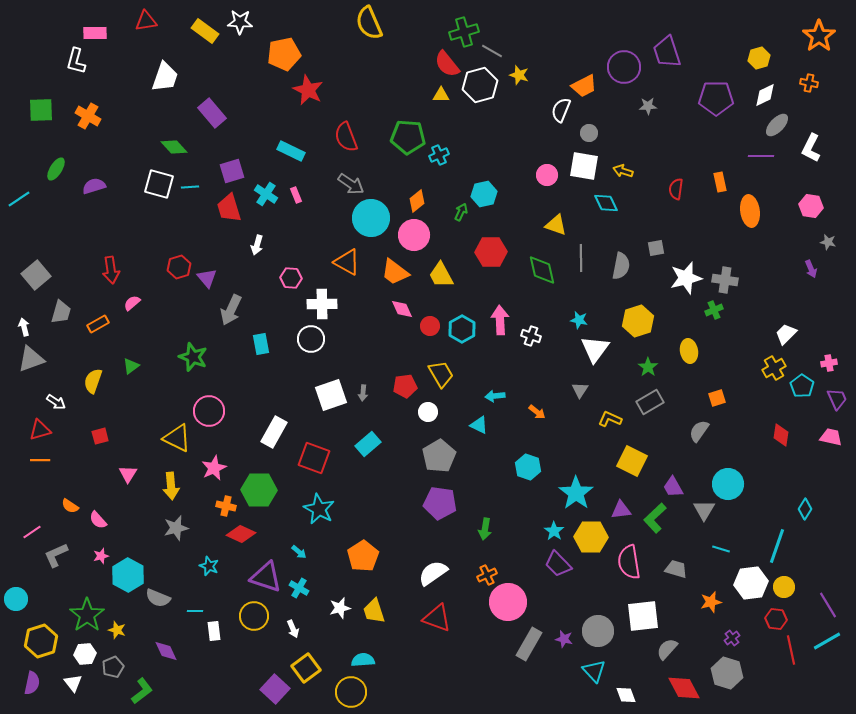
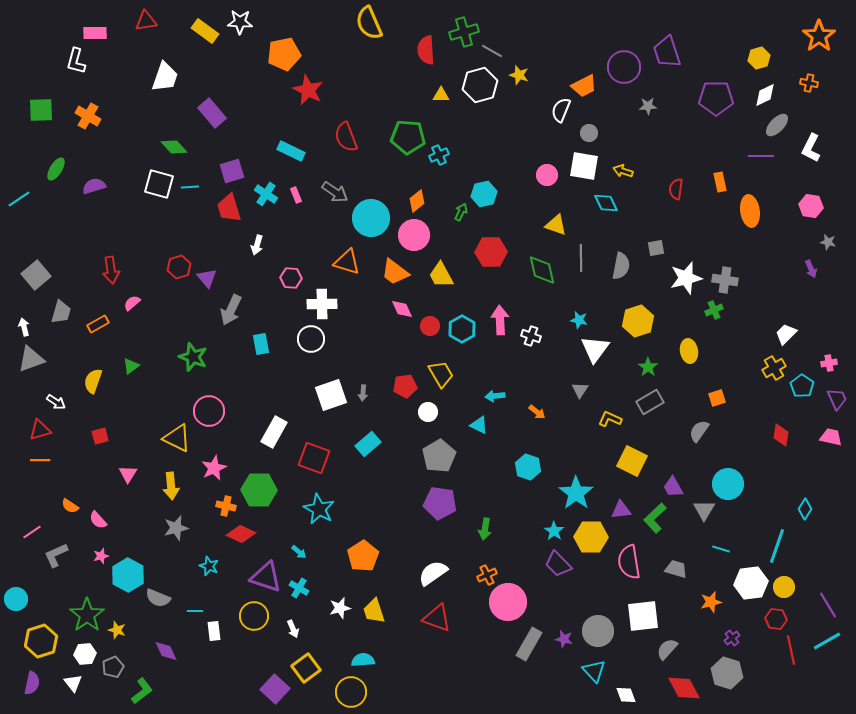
red semicircle at (447, 64): moved 21 px left, 14 px up; rotated 36 degrees clockwise
gray arrow at (351, 184): moved 16 px left, 8 px down
orange triangle at (347, 262): rotated 12 degrees counterclockwise
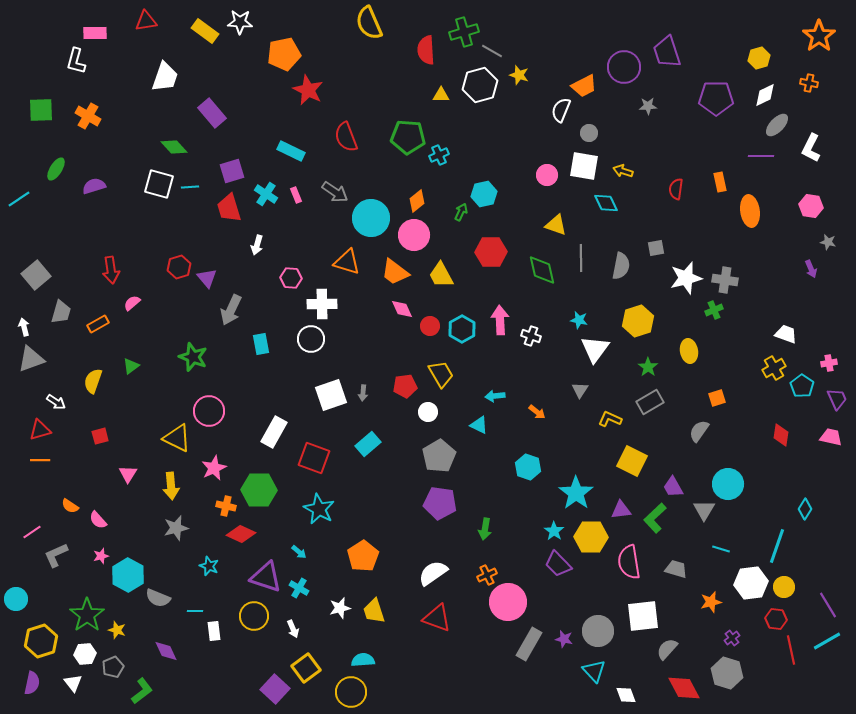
white trapezoid at (786, 334): rotated 65 degrees clockwise
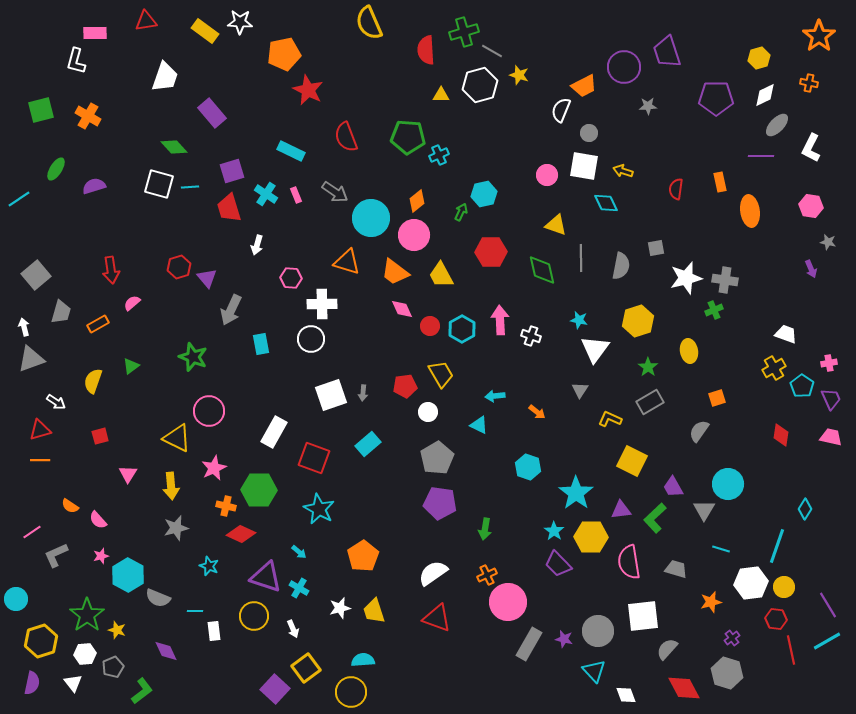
green square at (41, 110): rotated 12 degrees counterclockwise
purple trapezoid at (837, 399): moved 6 px left
gray pentagon at (439, 456): moved 2 px left, 2 px down
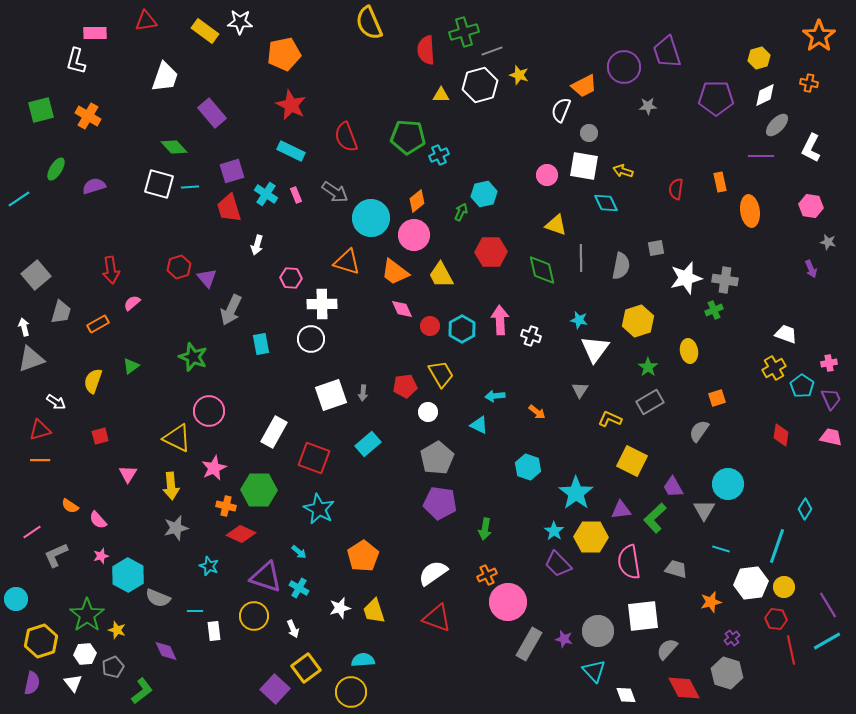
gray line at (492, 51): rotated 50 degrees counterclockwise
red star at (308, 90): moved 17 px left, 15 px down
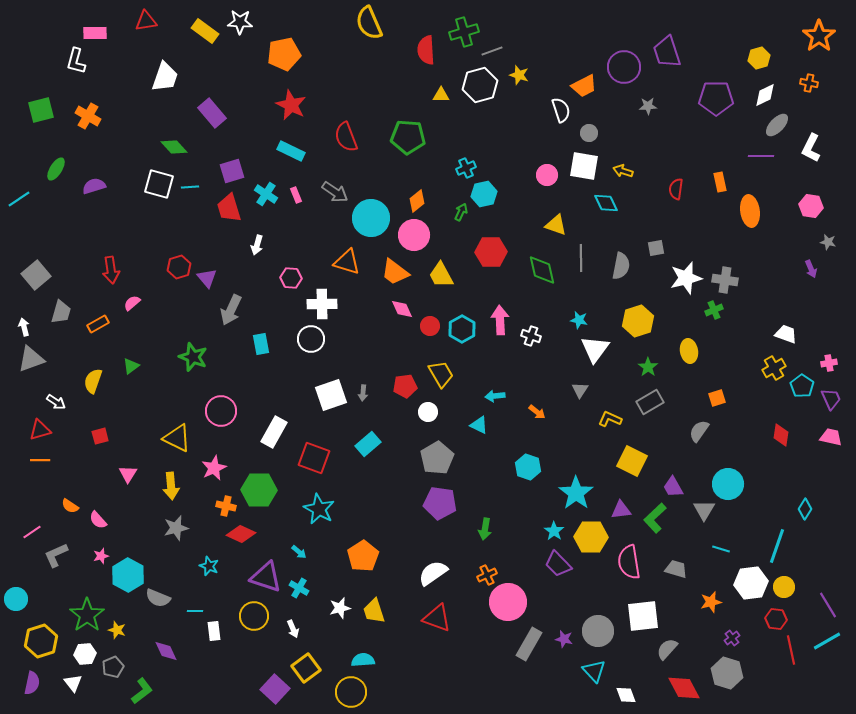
white semicircle at (561, 110): rotated 140 degrees clockwise
cyan cross at (439, 155): moved 27 px right, 13 px down
pink circle at (209, 411): moved 12 px right
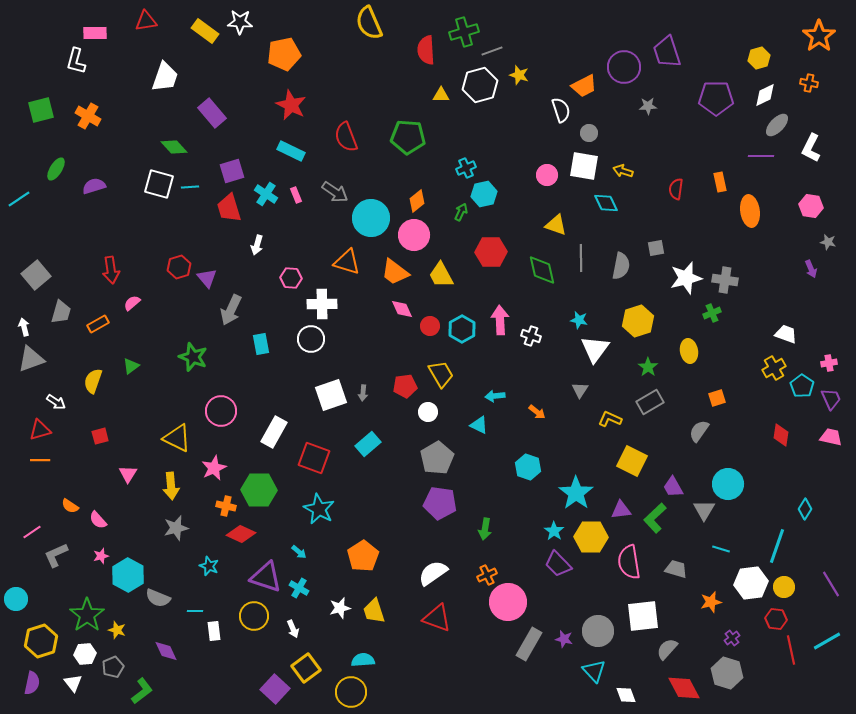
green cross at (714, 310): moved 2 px left, 3 px down
purple line at (828, 605): moved 3 px right, 21 px up
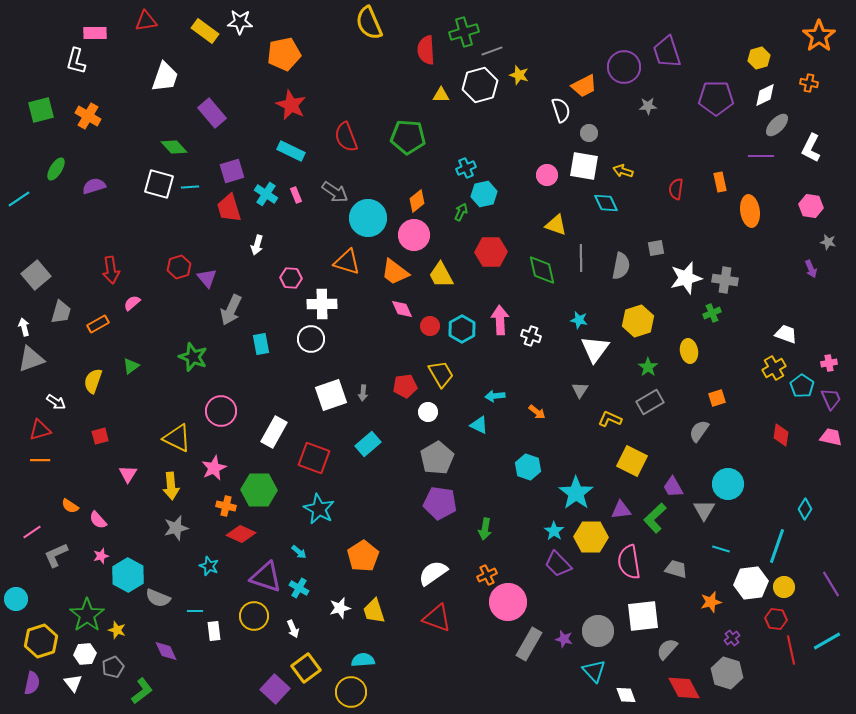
cyan circle at (371, 218): moved 3 px left
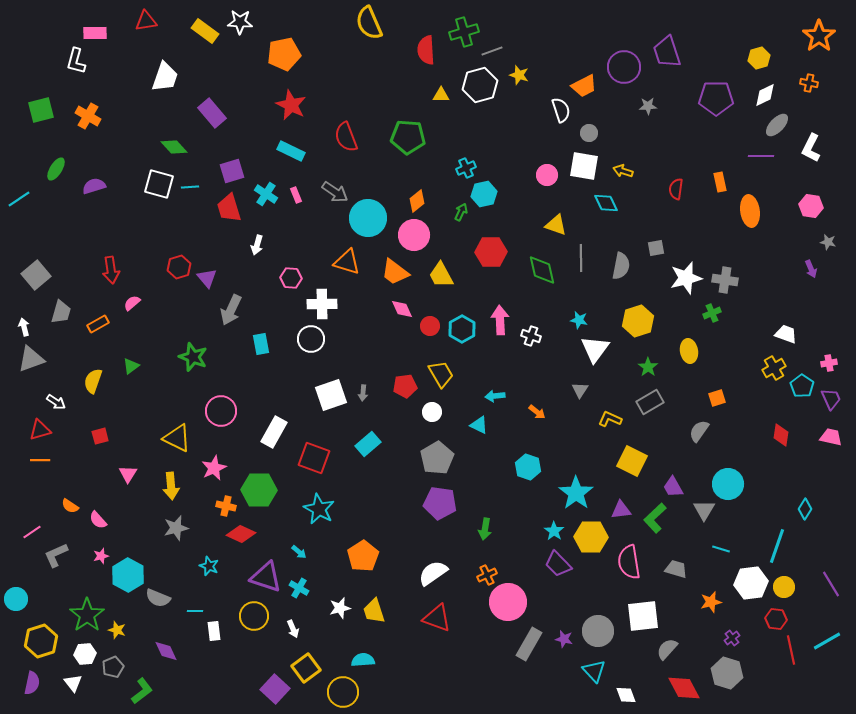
white circle at (428, 412): moved 4 px right
yellow circle at (351, 692): moved 8 px left
